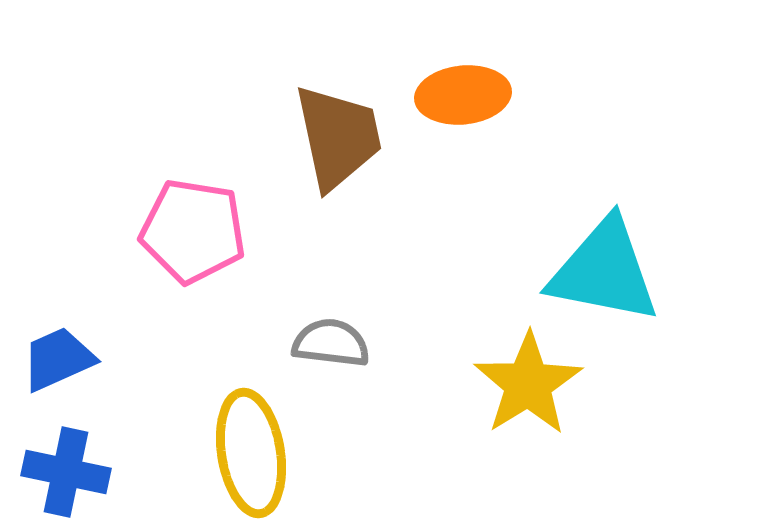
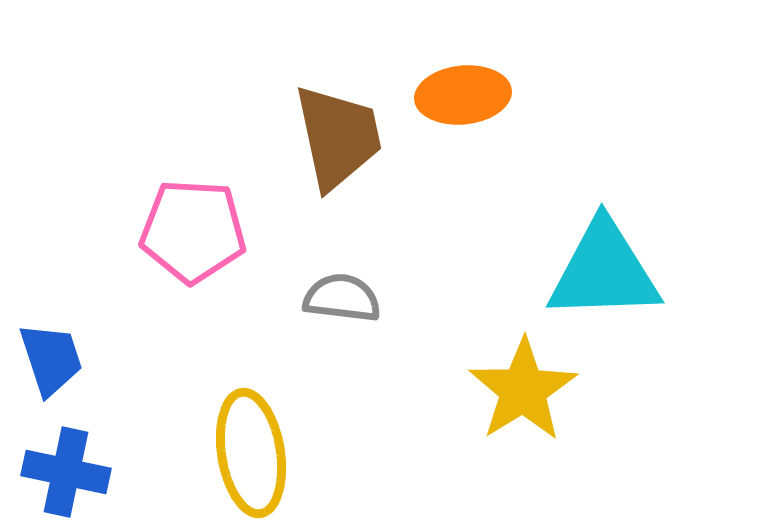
pink pentagon: rotated 6 degrees counterclockwise
cyan triangle: rotated 13 degrees counterclockwise
gray semicircle: moved 11 px right, 45 px up
blue trapezoid: moved 7 px left; rotated 96 degrees clockwise
yellow star: moved 5 px left, 6 px down
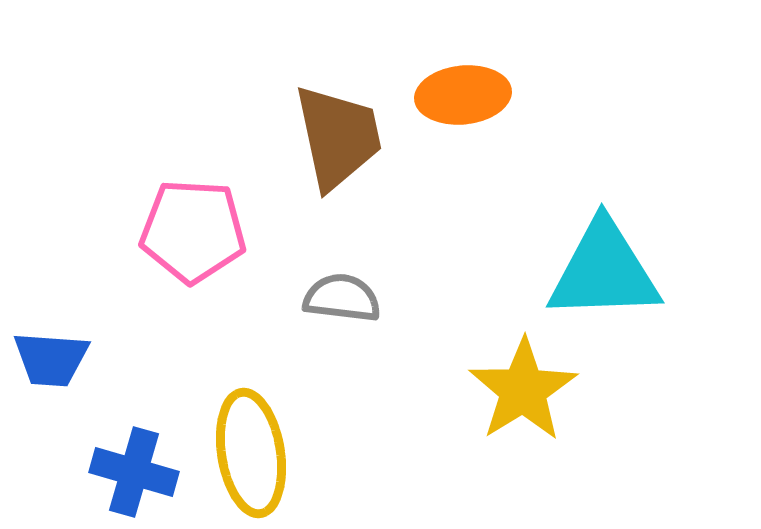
blue trapezoid: rotated 112 degrees clockwise
blue cross: moved 68 px right; rotated 4 degrees clockwise
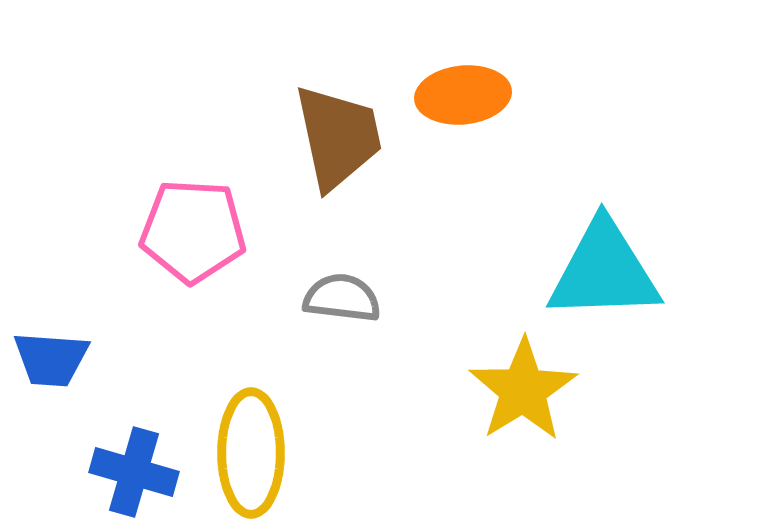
yellow ellipse: rotated 9 degrees clockwise
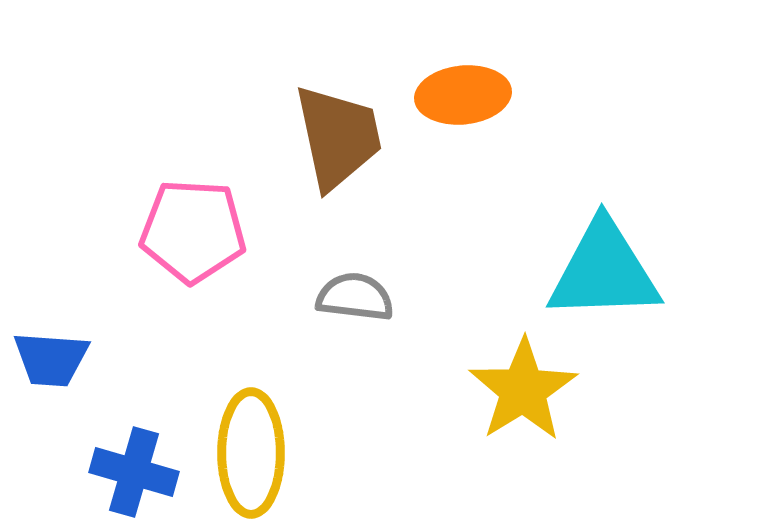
gray semicircle: moved 13 px right, 1 px up
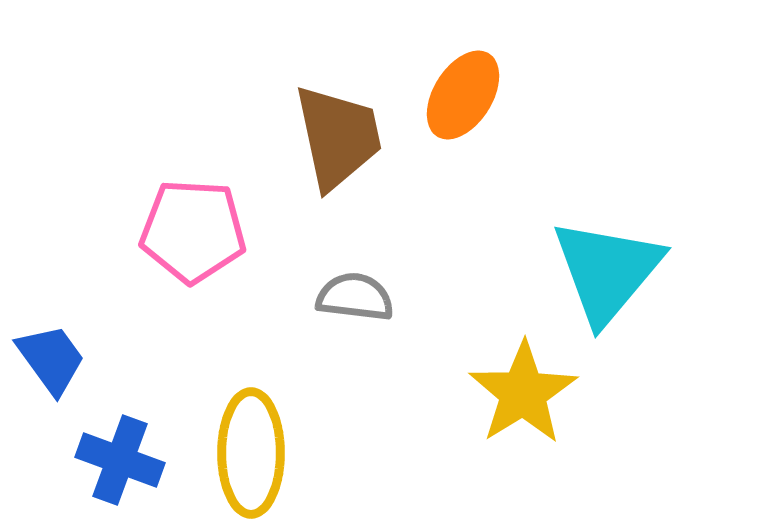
orange ellipse: rotated 52 degrees counterclockwise
cyan triangle: moved 3 px right; rotated 48 degrees counterclockwise
blue trapezoid: rotated 130 degrees counterclockwise
yellow star: moved 3 px down
blue cross: moved 14 px left, 12 px up; rotated 4 degrees clockwise
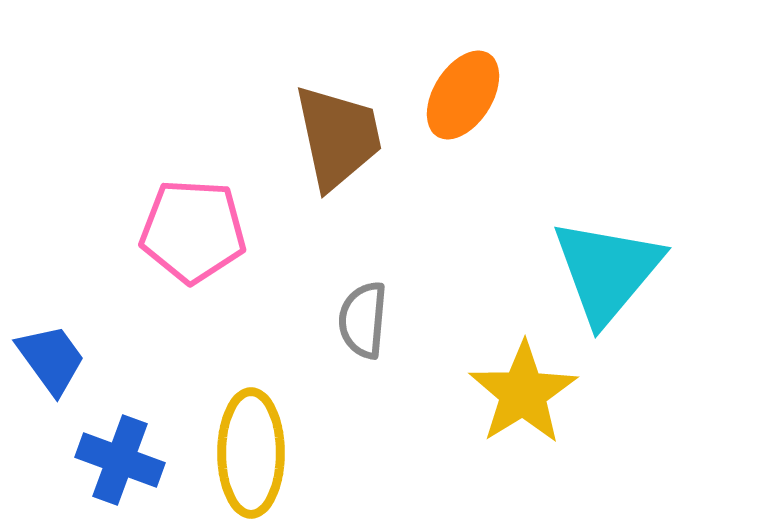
gray semicircle: moved 8 px right, 23 px down; rotated 92 degrees counterclockwise
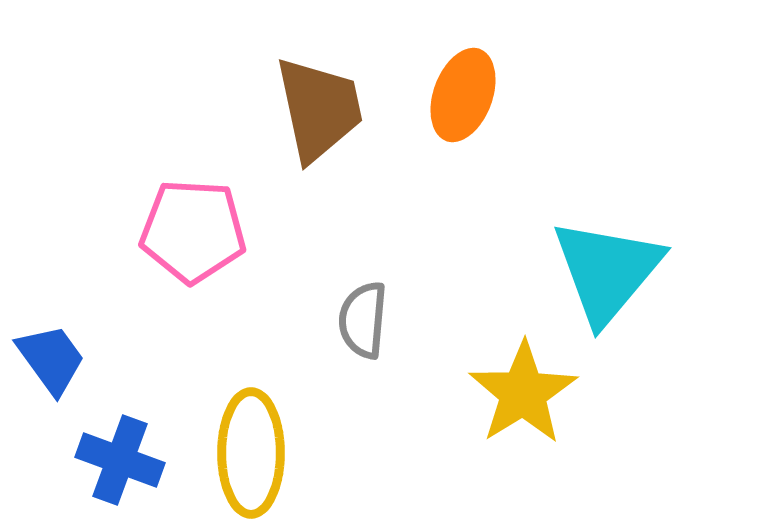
orange ellipse: rotated 12 degrees counterclockwise
brown trapezoid: moved 19 px left, 28 px up
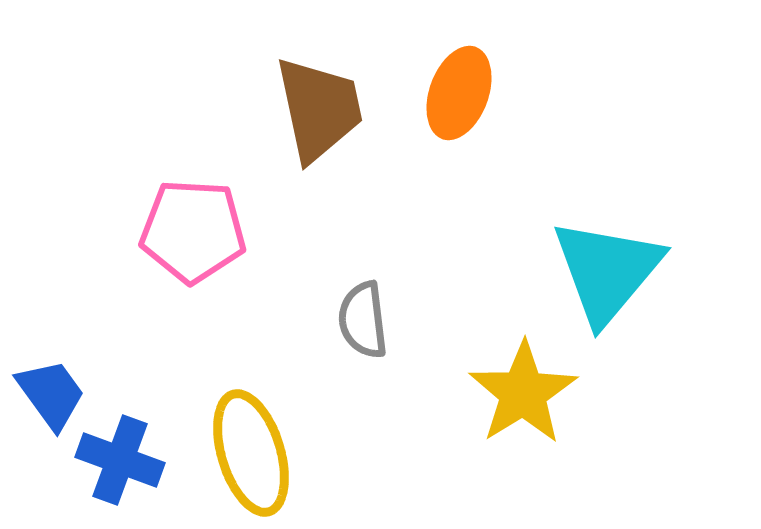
orange ellipse: moved 4 px left, 2 px up
gray semicircle: rotated 12 degrees counterclockwise
blue trapezoid: moved 35 px down
yellow ellipse: rotated 17 degrees counterclockwise
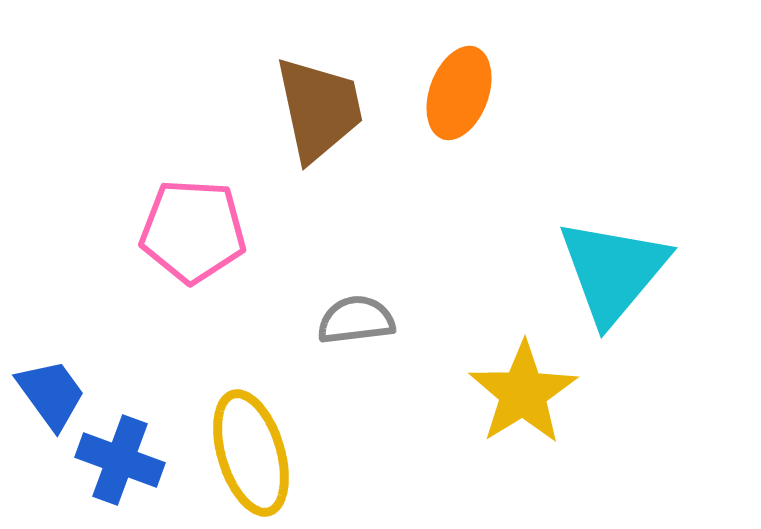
cyan triangle: moved 6 px right
gray semicircle: moved 7 px left; rotated 90 degrees clockwise
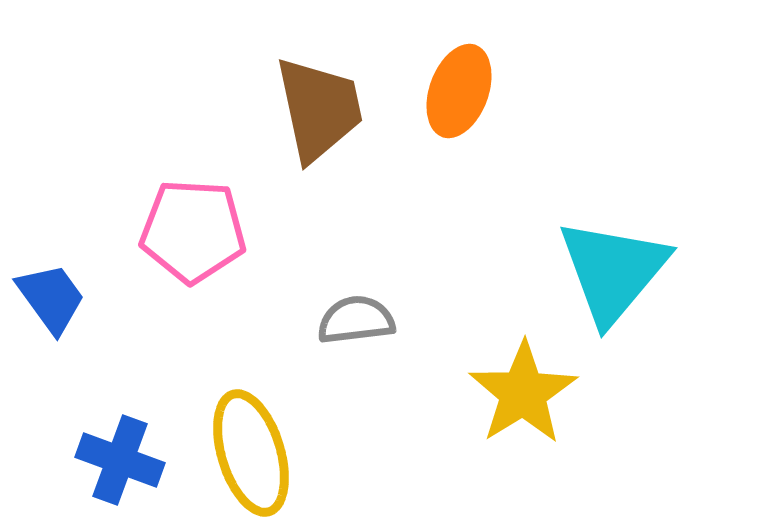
orange ellipse: moved 2 px up
blue trapezoid: moved 96 px up
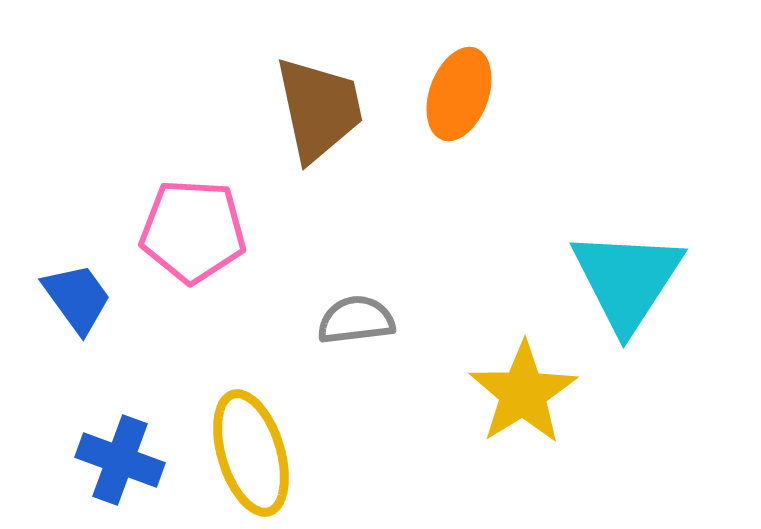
orange ellipse: moved 3 px down
cyan triangle: moved 14 px right, 9 px down; rotated 7 degrees counterclockwise
blue trapezoid: moved 26 px right
